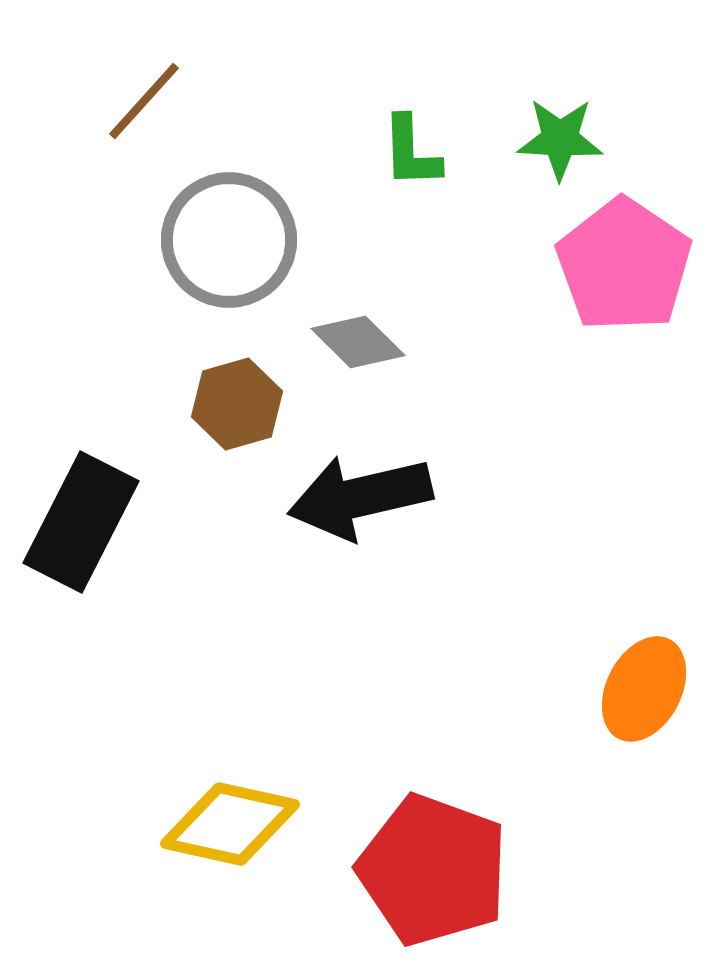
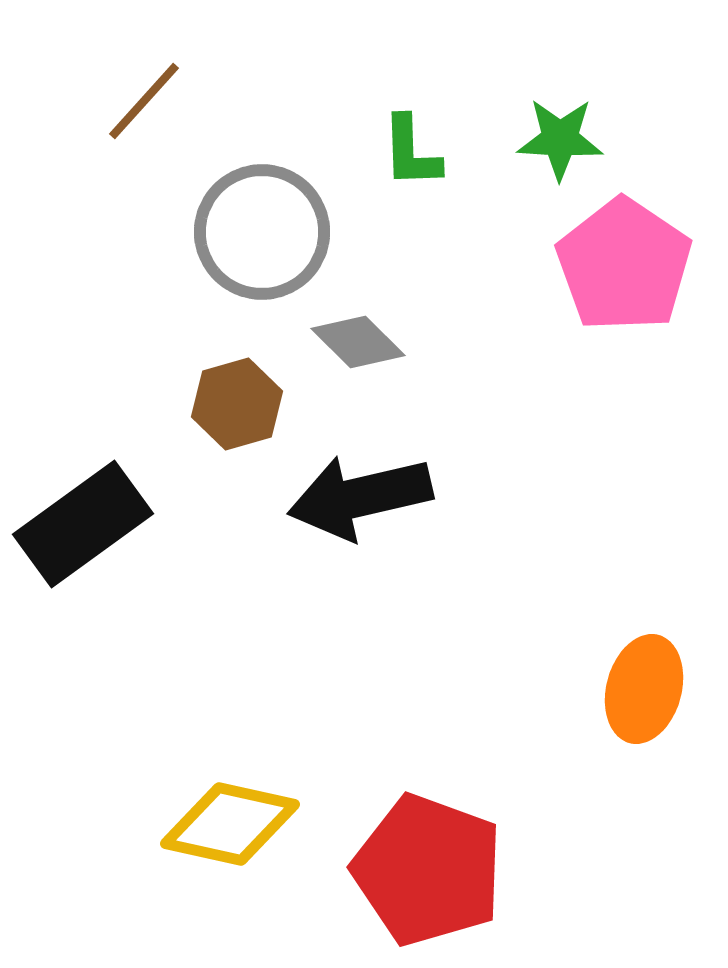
gray circle: moved 33 px right, 8 px up
black rectangle: moved 2 px right, 2 px down; rotated 27 degrees clockwise
orange ellipse: rotated 12 degrees counterclockwise
red pentagon: moved 5 px left
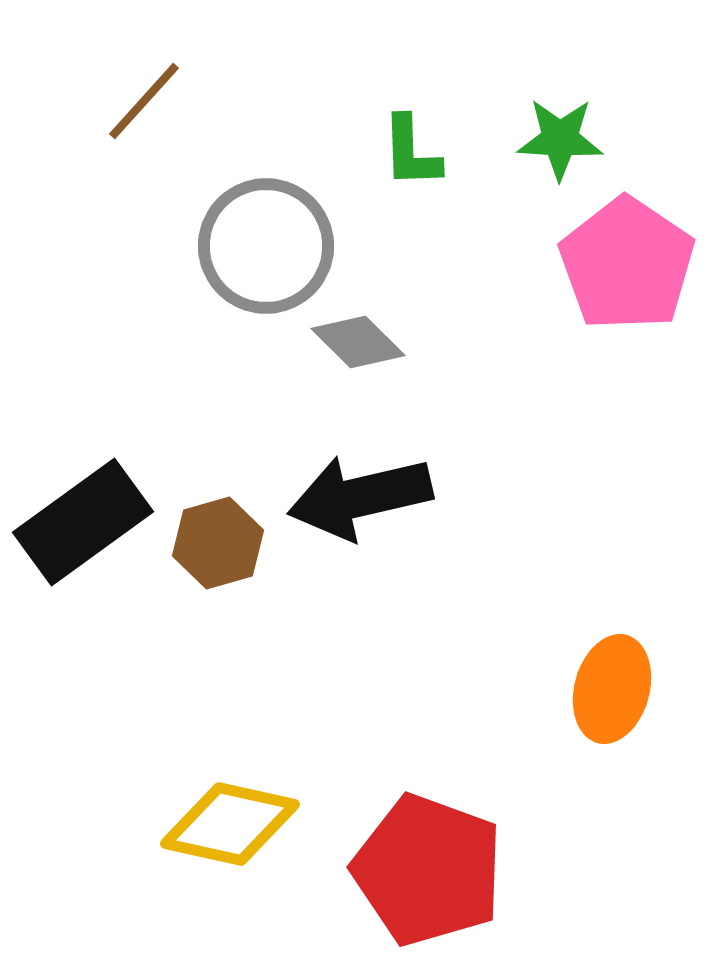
gray circle: moved 4 px right, 14 px down
pink pentagon: moved 3 px right, 1 px up
brown hexagon: moved 19 px left, 139 px down
black rectangle: moved 2 px up
orange ellipse: moved 32 px left
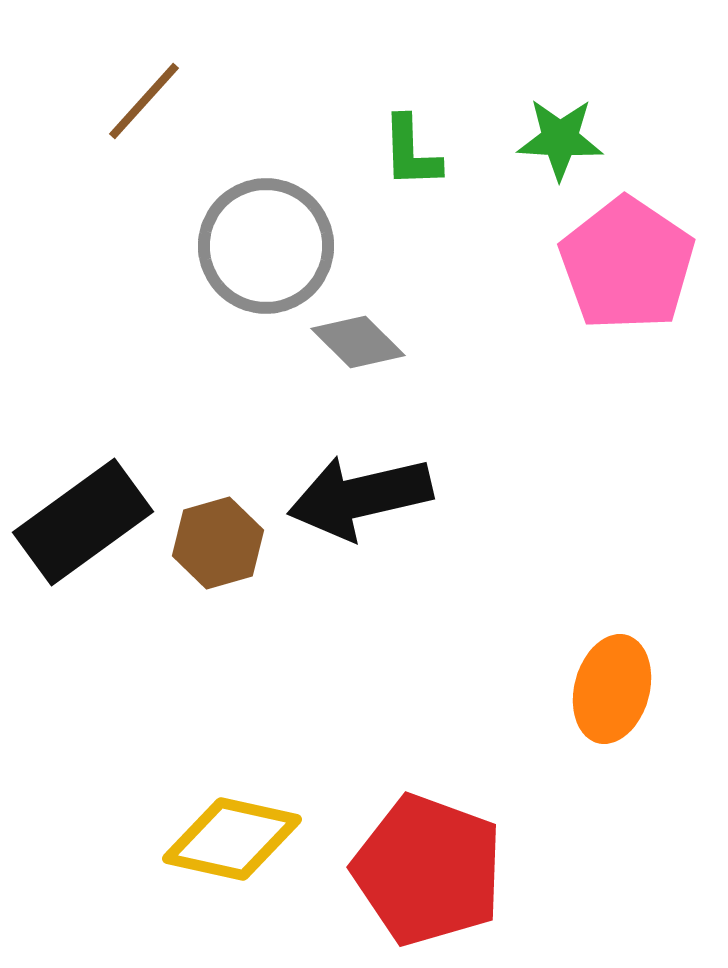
yellow diamond: moved 2 px right, 15 px down
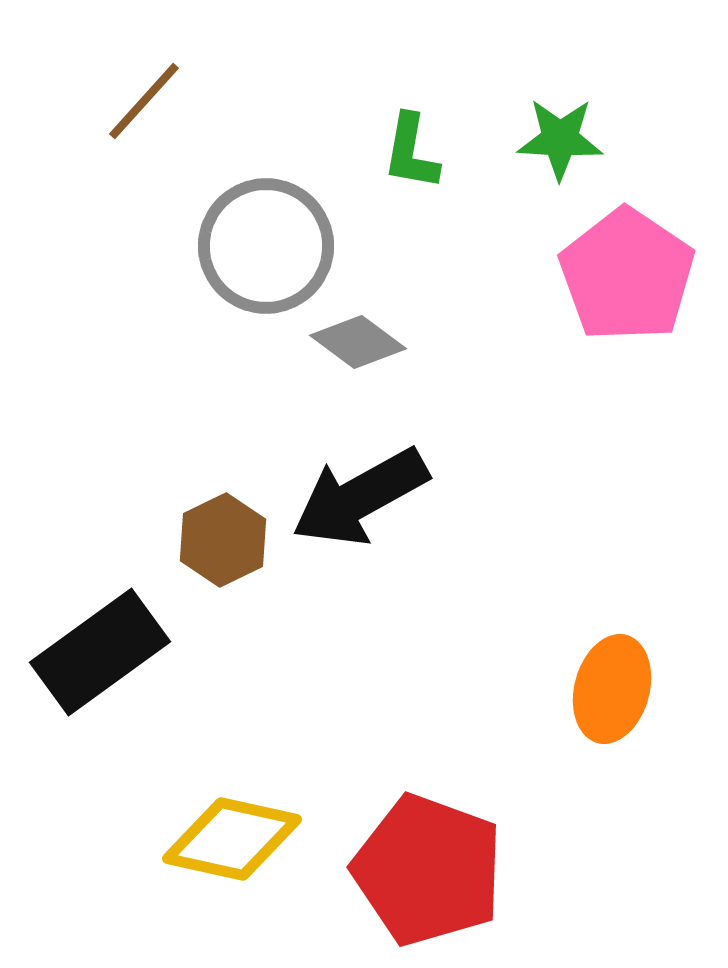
green L-shape: rotated 12 degrees clockwise
pink pentagon: moved 11 px down
gray diamond: rotated 8 degrees counterclockwise
black arrow: rotated 16 degrees counterclockwise
black rectangle: moved 17 px right, 130 px down
brown hexagon: moved 5 px right, 3 px up; rotated 10 degrees counterclockwise
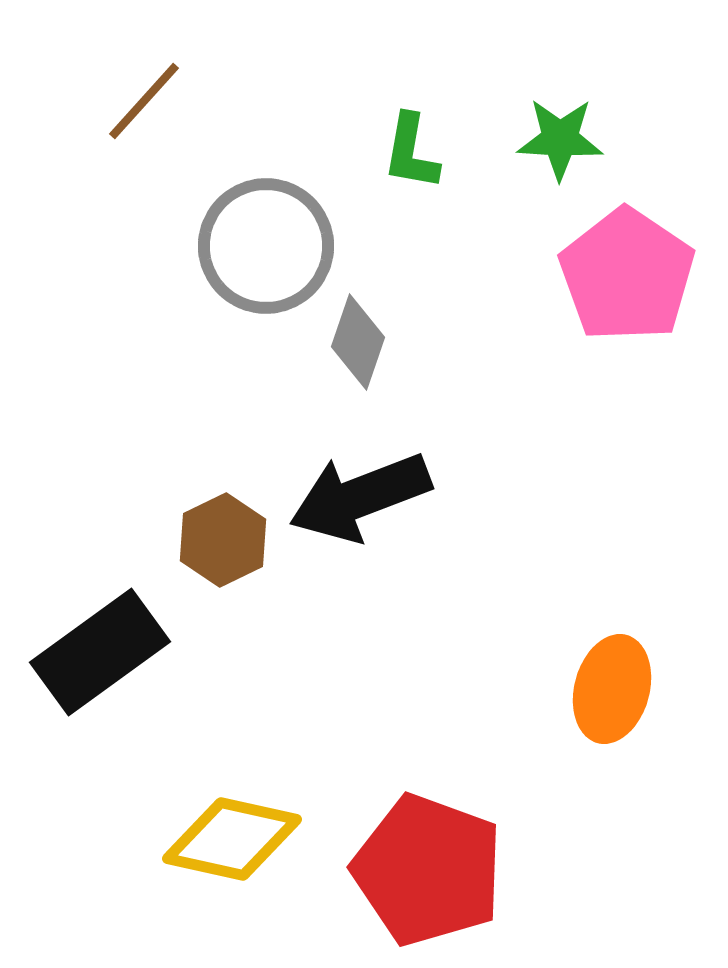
gray diamond: rotated 72 degrees clockwise
black arrow: rotated 8 degrees clockwise
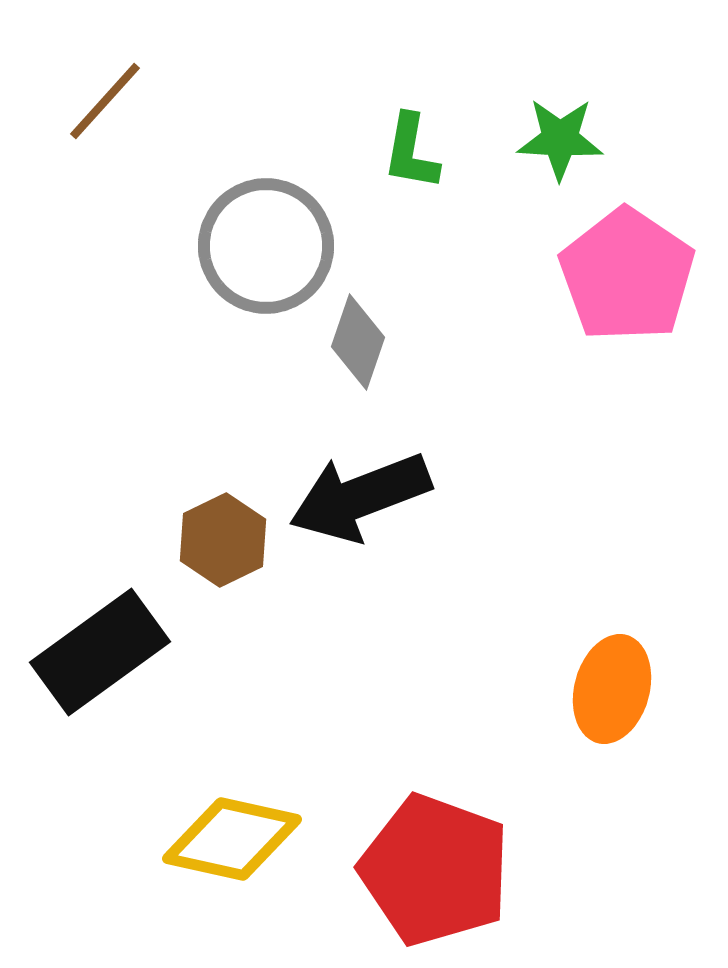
brown line: moved 39 px left
red pentagon: moved 7 px right
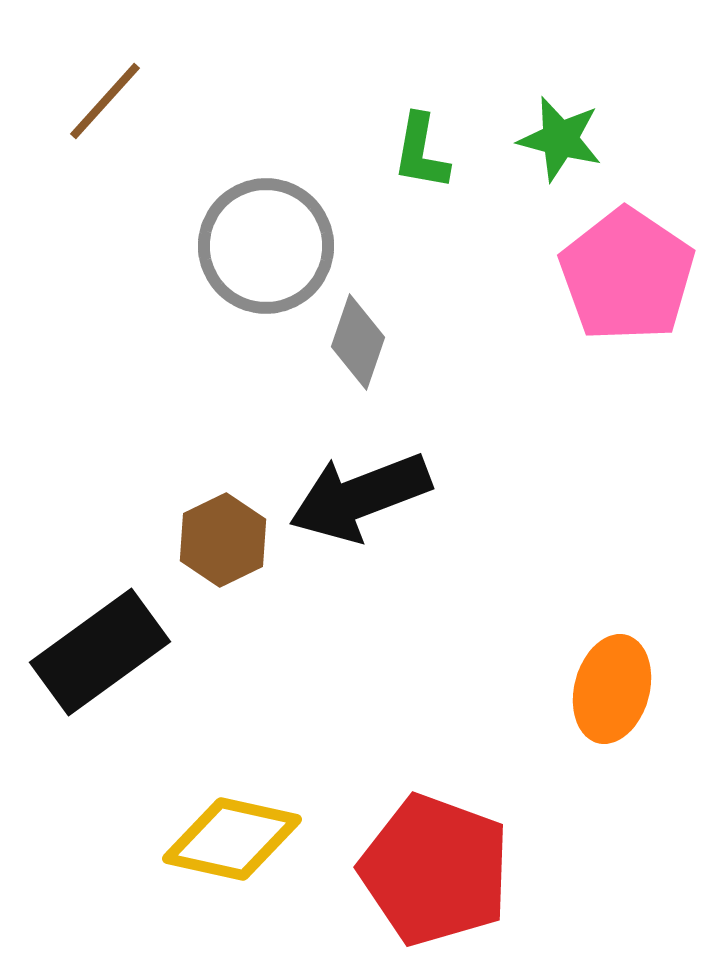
green star: rotated 12 degrees clockwise
green L-shape: moved 10 px right
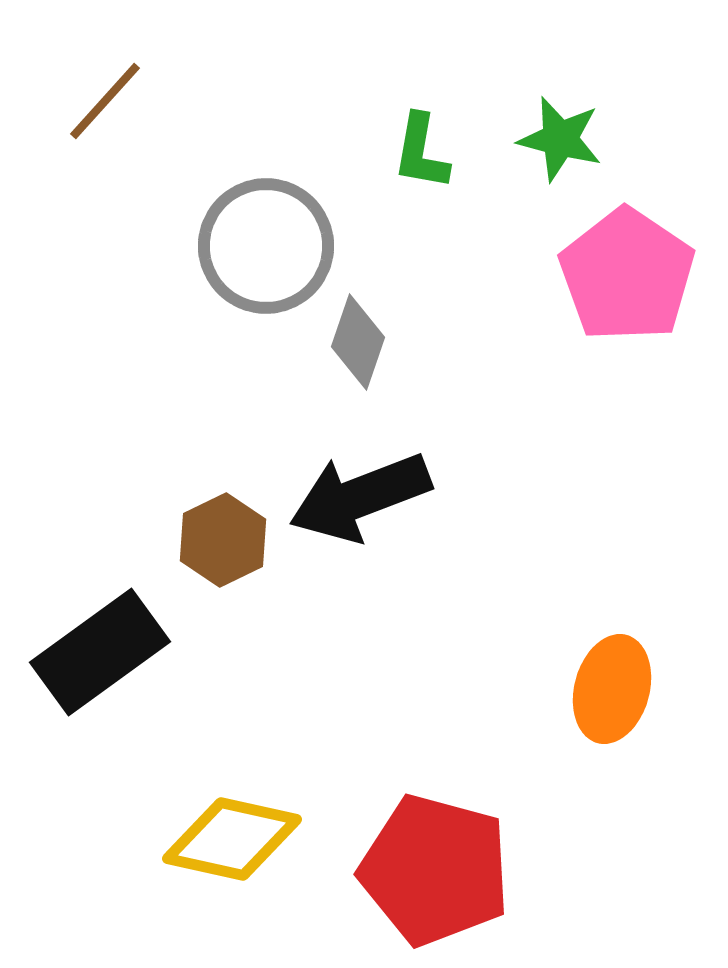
red pentagon: rotated 5 degrees counterclockwise
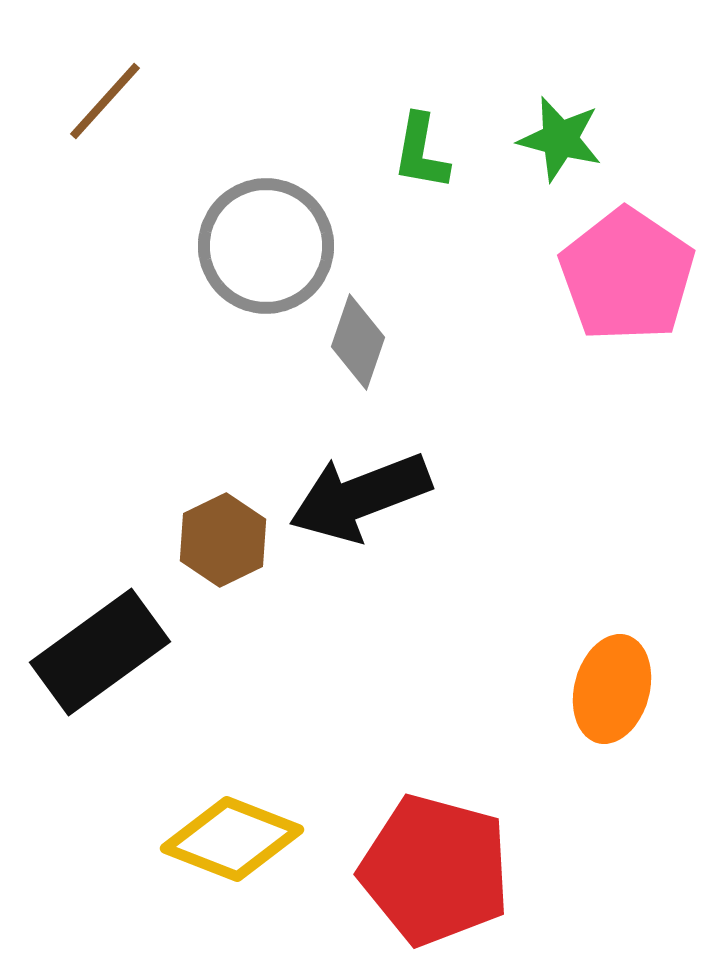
yellow diamond: rotated 9 degrees clockwise
